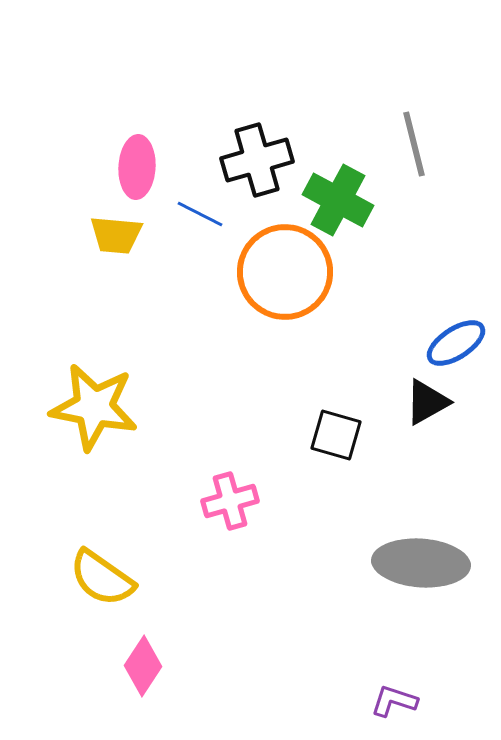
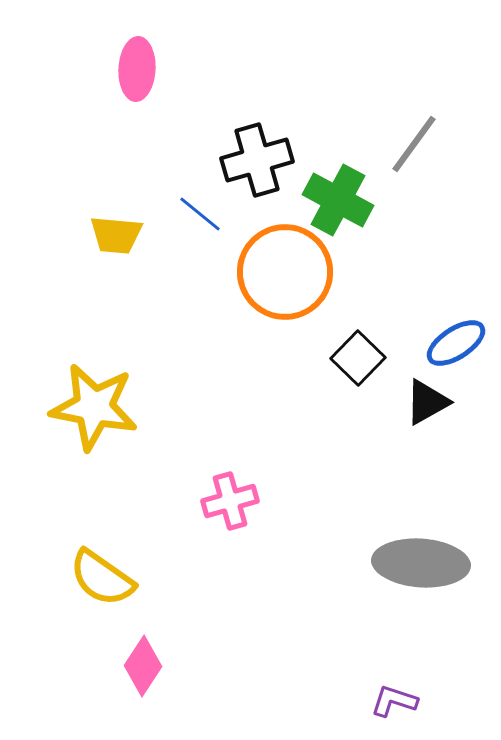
gray line: rotated 50 degrees clockwise
pink ellipse: moved 98 px up
blue line: rotated 12 degrees clockwise
black square: moved 22 px right, 77 px up; rotated 28 degrees clockwise
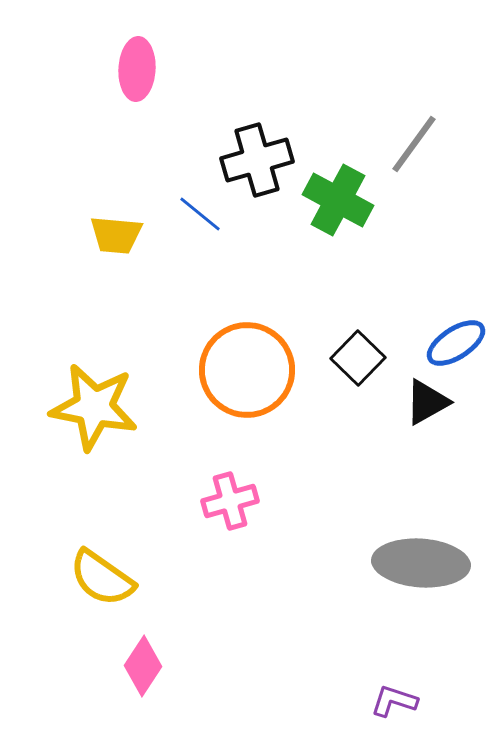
orange circle: moved 38 px left, 98 px down
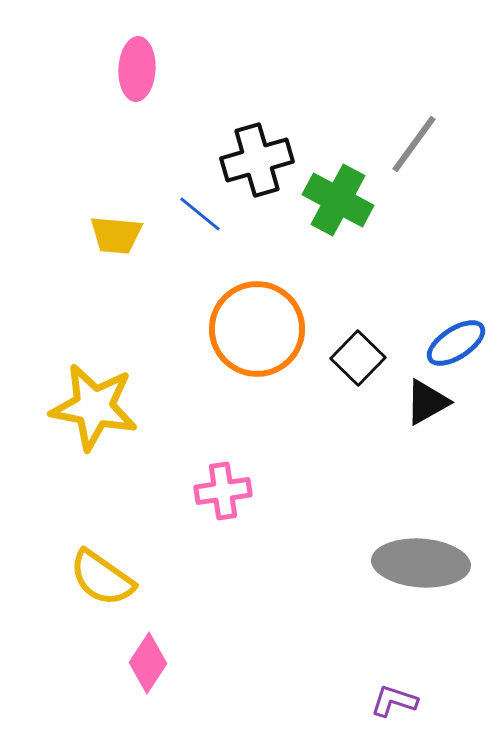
orange circle: moved 10 px right, 41 px up
pink cross: moved 7 px left, 10 px up; rotated 8 degrees clockwise
pink diamond: moved 5 px right, 3 px up
